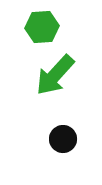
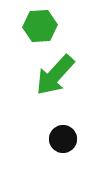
green hexagon: moved 2 px left, 1 px up
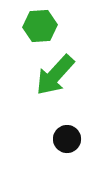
black circle: moved 4 px right
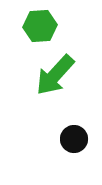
black circle: moved 7 px right
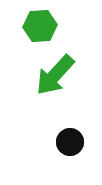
black circle: moved 4 px left, 3 px down
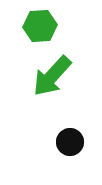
green arrow: moved 3 px left, 1 px down
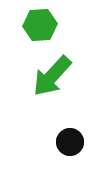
green hexagon: moved 1 px up
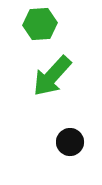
green hexagon: moved 1 px up
